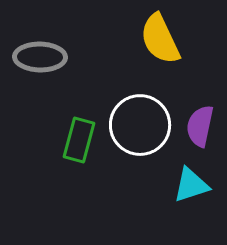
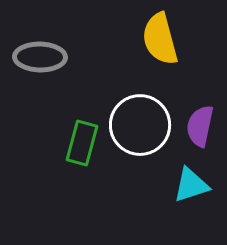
yellow semicircle: rotated 10 degrees clockwise
green rectangle: moved 3 px right, 3 px down
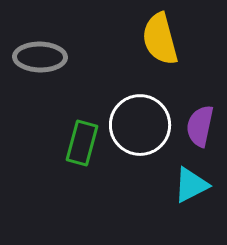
cyan triangle: rotated 9 degrees counterclockwise
